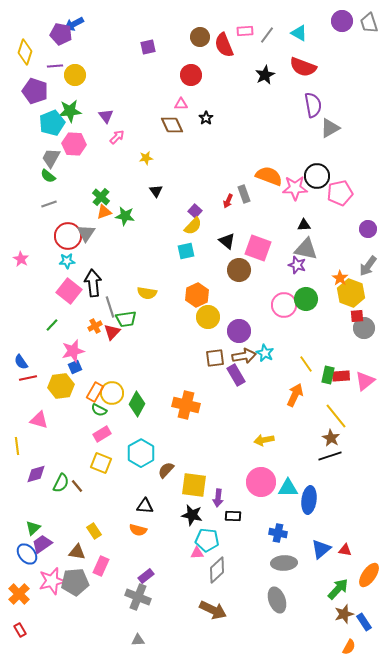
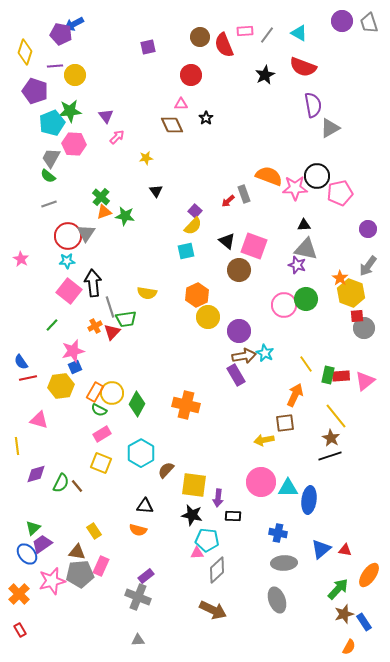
red arrow at (228, 201): rotated 24 degrees clockwise
pink square at (258, 248): moved 4 px left, 2 px up
brown square at (215, 358): moved 70 px right, 65 px down
gray pentagon at (75, 582): moved 5 px right, 8 px up
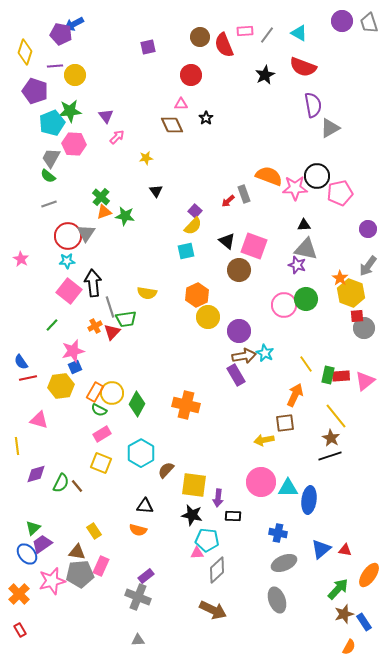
gray ellipse at (284, 563): rotated 20 degrees counterclockwise
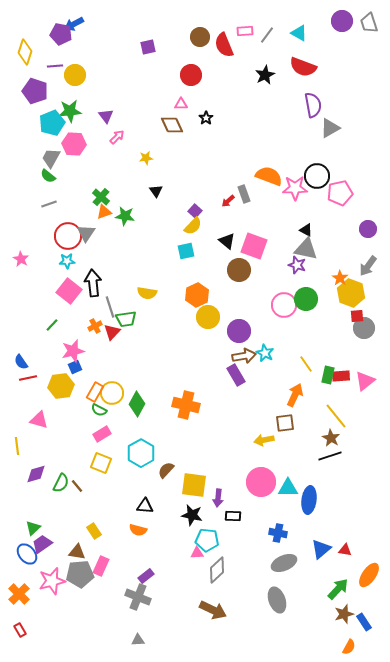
black triangle at (304, 225): moved 2 px right, 5 px down; rotated 32 degrees clockwise
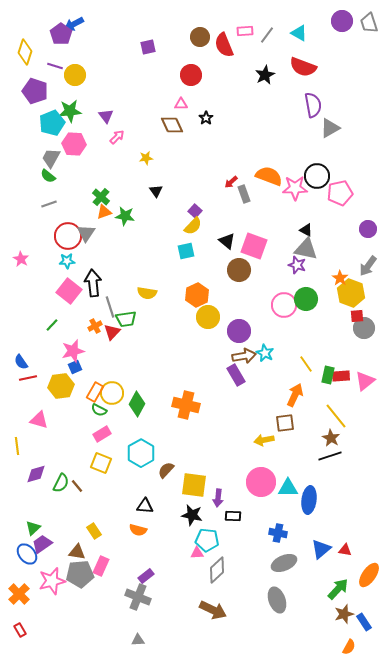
purple pentagon at (61, 34): rotated 25 degrees clockwise
purple line at (55, 66): rotated 21 degrees clockwise
red arrow at (228, 201): moved 3 px right, 19 px up
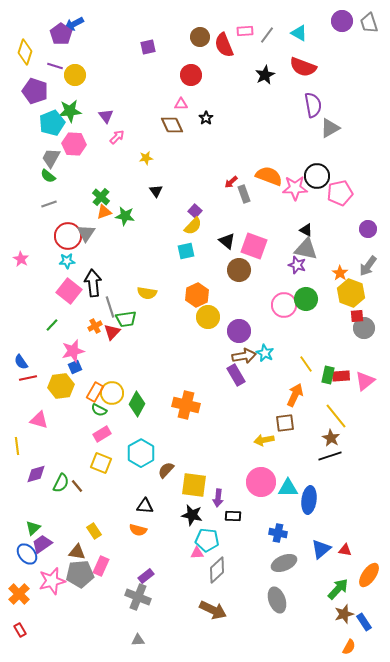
orange star at (340, 278): moved 5 px up
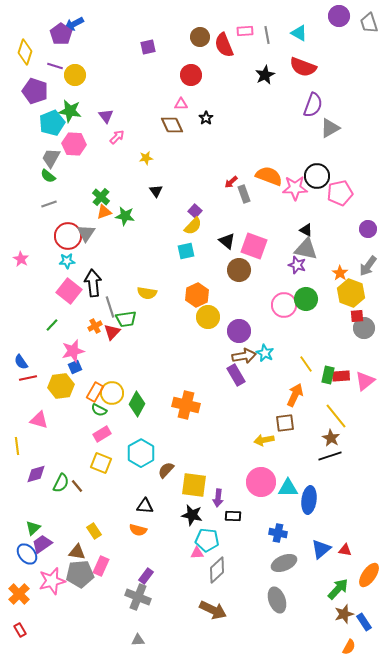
purple circle at (342, 21): moved 3 px left, 5 px up
gray line at (267, 35): rotated 48 degrees counterclockwise
purple semicircle at (313, 105): rotated 30 degrees clockwise
green star at (70, 111): rotated 15 degrees clockwise
purple rectangle at (146, 576): rotated 14 degrees counterclockwise
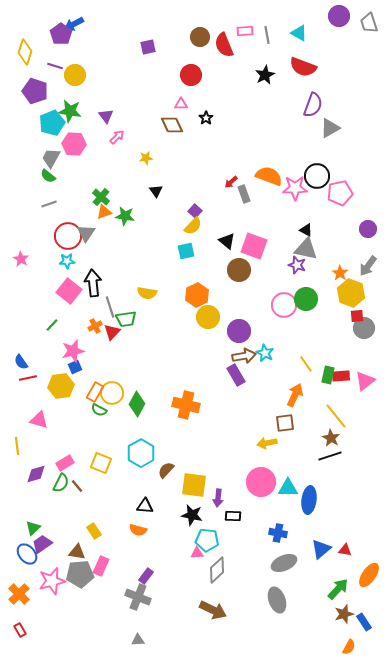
pink rectangle at (102, 434): moved 37 px left, 29 px down
yellow arrow at (264, 440): moved 3 px right, 3 px down
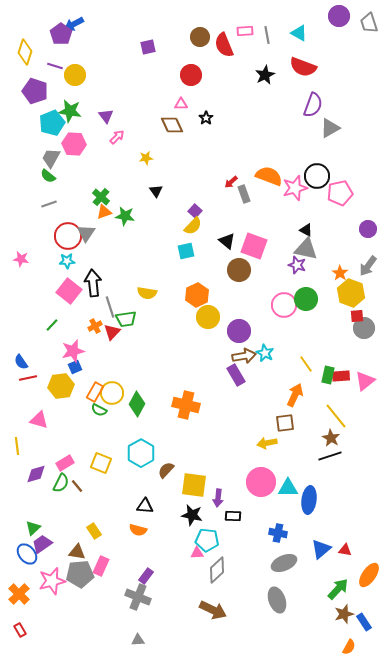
pink star at (295, 188): rotated 15 degrees counterclockwise
pink star at (21, 259): rotated 21 degrees counterclockwise
